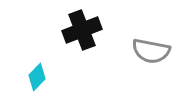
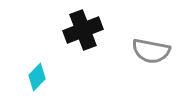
black cross: moved 1 px right
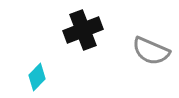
gray semicircle: rotated 12 degrees clockwise
